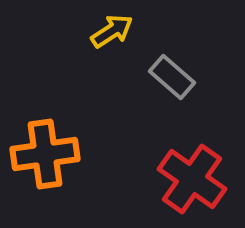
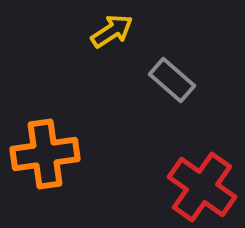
gray rectangle: moved 3 px down
red cross: moved 10 px right, 8 px down
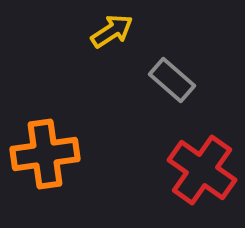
red cross: moved 17 px up
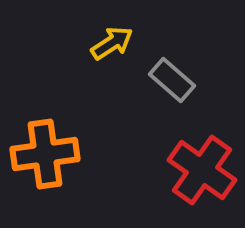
yellow arrow: moved 12 px down
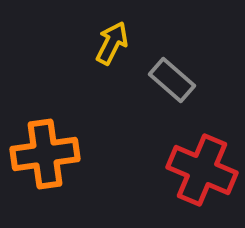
yellow arrow: rotated 30 degrees counterclockwise
red cross: rotated 12 degrees counterclockwise
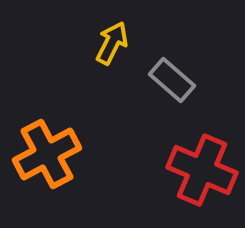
orange cross: moved 2 px right; rotated 20 degrees counterclockwise
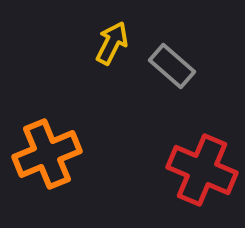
gray rectangle: moved 14 px up
orange cross: rotated 6 degrees clockwise
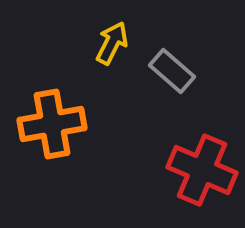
gray rectangle: moved 5 px down
orange cross: moved 5 px right, 30 px up; rotated 12 degrees clockwise
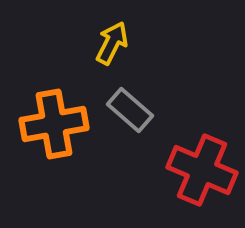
gray rectangle: moved 42 px left, 39 px down
orange cross: moved 2 px right
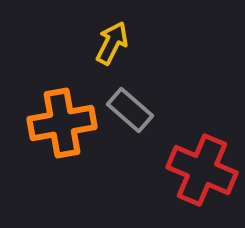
orange cross: moved 8 px right, 1 px up
